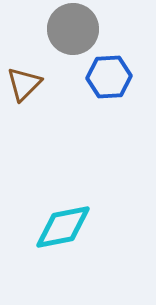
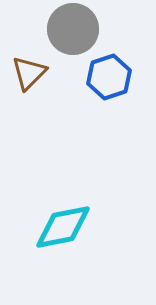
blue hexagon: rotated 15 degrees counterclockwise
brown triangle: moved 5 px right, 11 px up
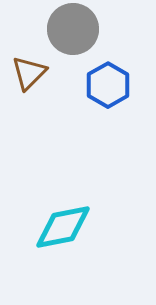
blue hexagon: moved 1 px left, 8 px down; rotated 12 degrees counterclockwise
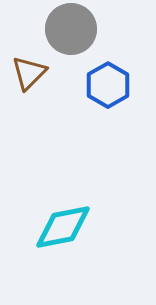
gray circle: moved 2 px left
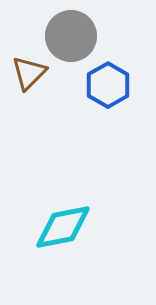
gray circle: moved 7 px down
